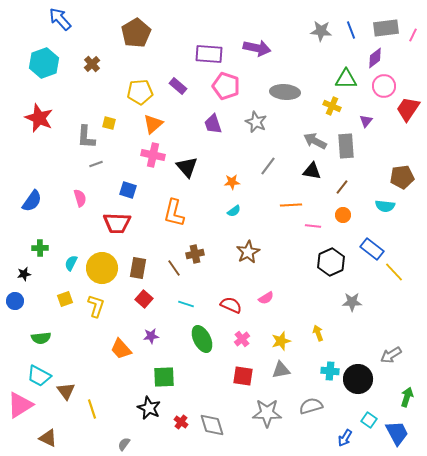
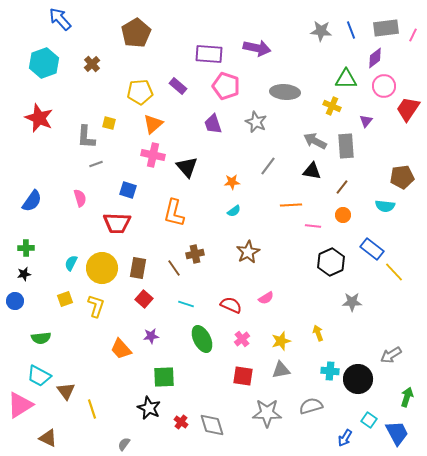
green cross at (40, 248): moved 14 px left
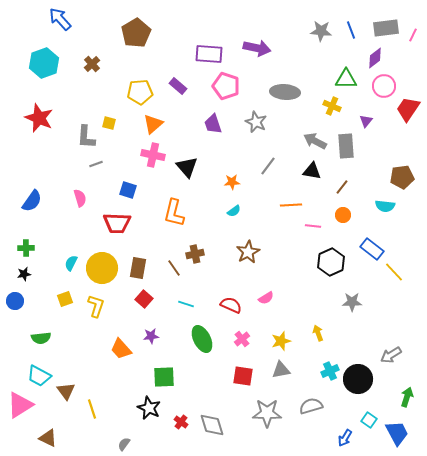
cyan cross at (330, 371): rotated 30 degrees counterclockwise
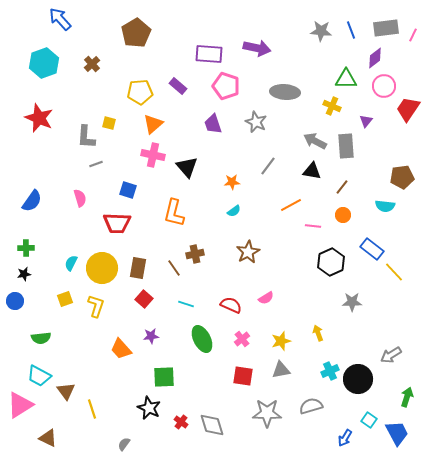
orange line at (291, 205): rotated 25 degrees counterclockwise
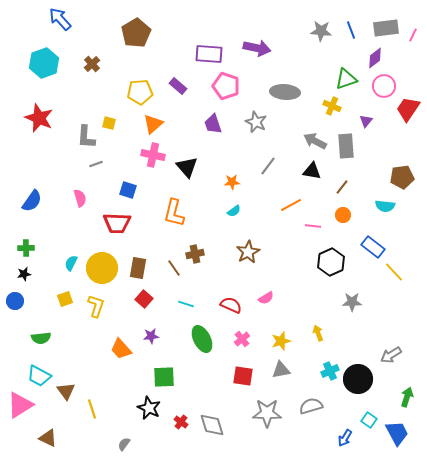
green triangle at (346, 79): rotated 20 degrees counterclockwise
blue rectangle at (372, 249): moved 1 px right, 2 px up
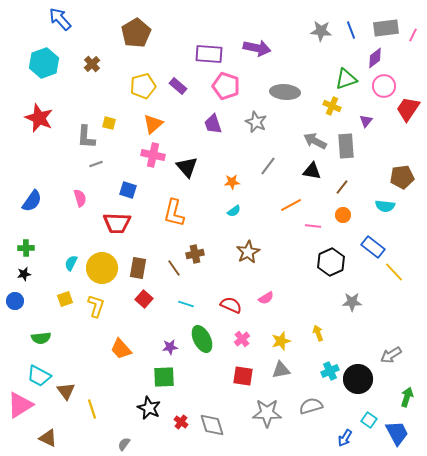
yellow pentagon at (140, 92): moved 3 px right, 6 px up; rotated 10 degrees counterclockwise
purple star at (151, 336): moved 19 px right, 11 px down
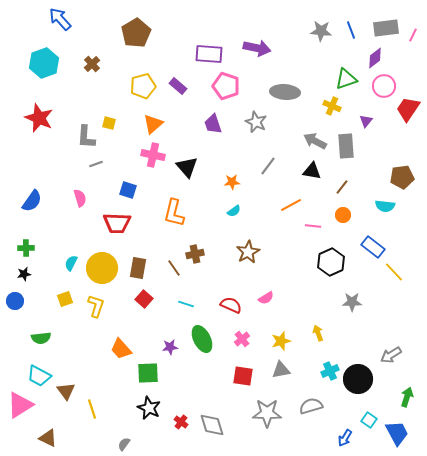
green square at (164, 377): moved 16 px left, 4 px up
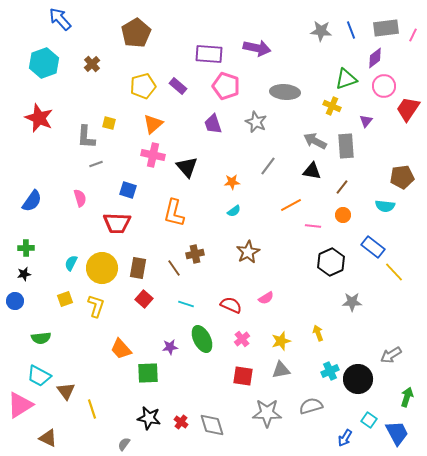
black star at (149, 408): moved 10 px down; rotated 15 degrees counterclockwise
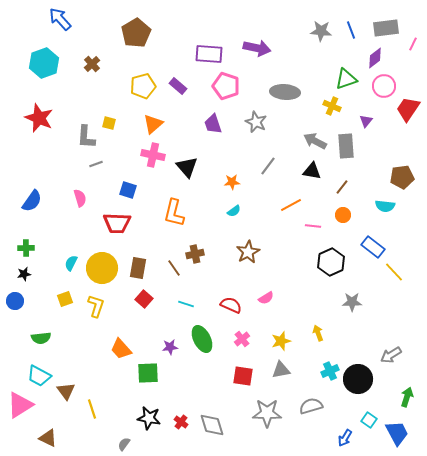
pink line at (413, 35): moved 9 px down
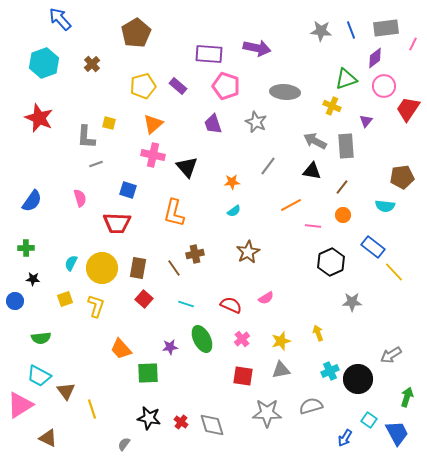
black star at (24, 274): moved 9 px right, 5 px down; rotated 16 degrees clockwise
